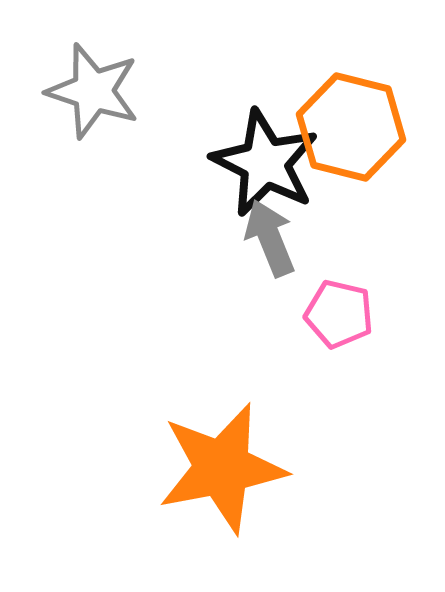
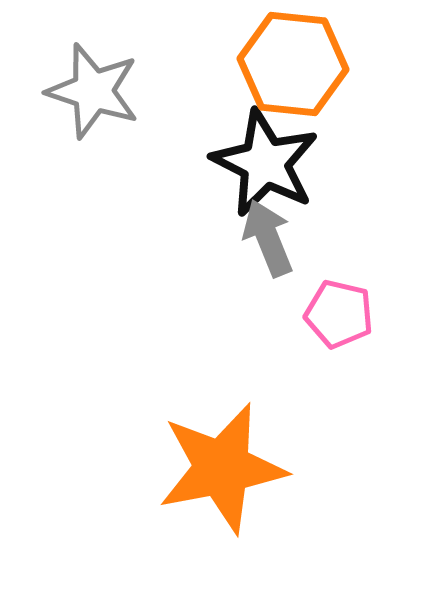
orange hexagon: moved 58 px left, 63 px up; rotated 8 degrees counterclockwise
gray arrow: moved 2 px left
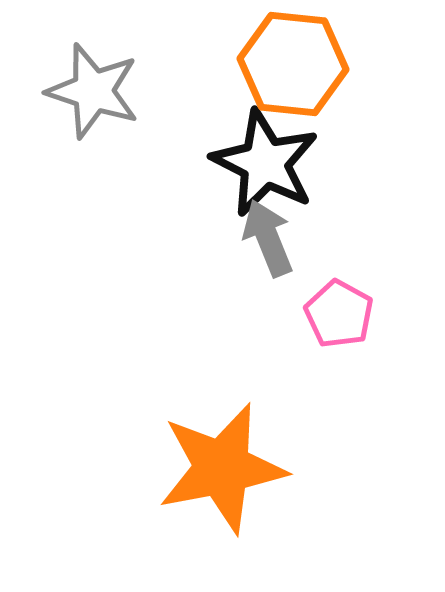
pink pentagon: rotated 16 degrees clockwise
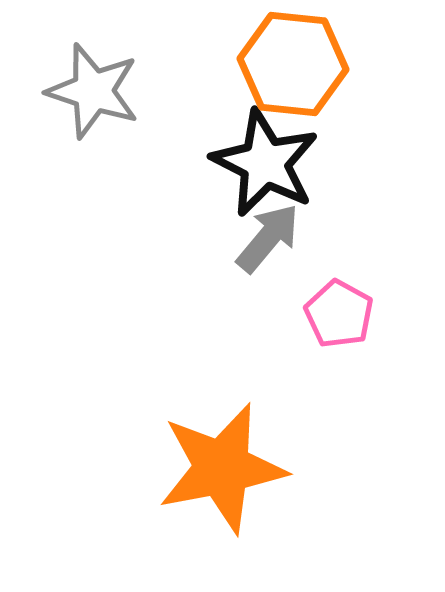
gray arrow: rotated 62 degrees clockwise
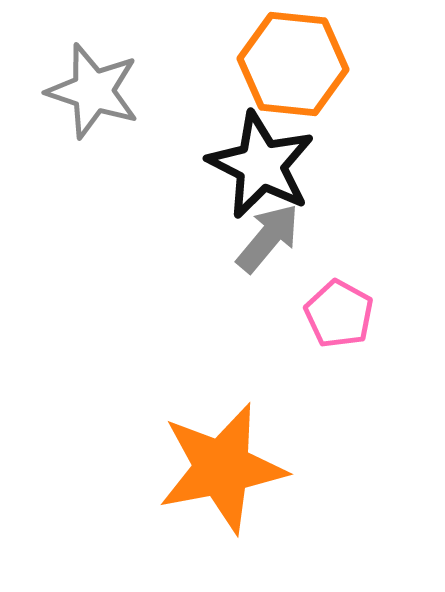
black star: moved 4 px left, 2 px down
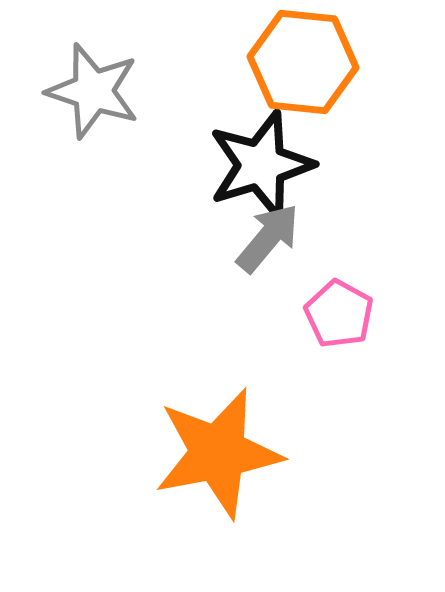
orange hexagon: moved 10 px right, 2 px up
black star: rotated 28 degrees clockwise
orange star: moved 4 px left, 15 px up
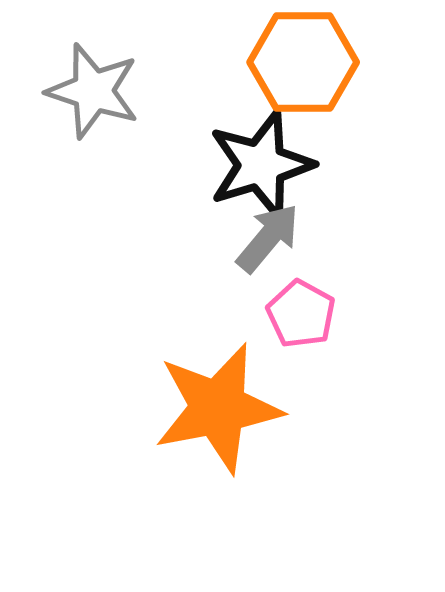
orange hexagon: rotated 6 degrees counterclockwise
pink pentagon: moved 38 px left
orange star: moved 45 px up
